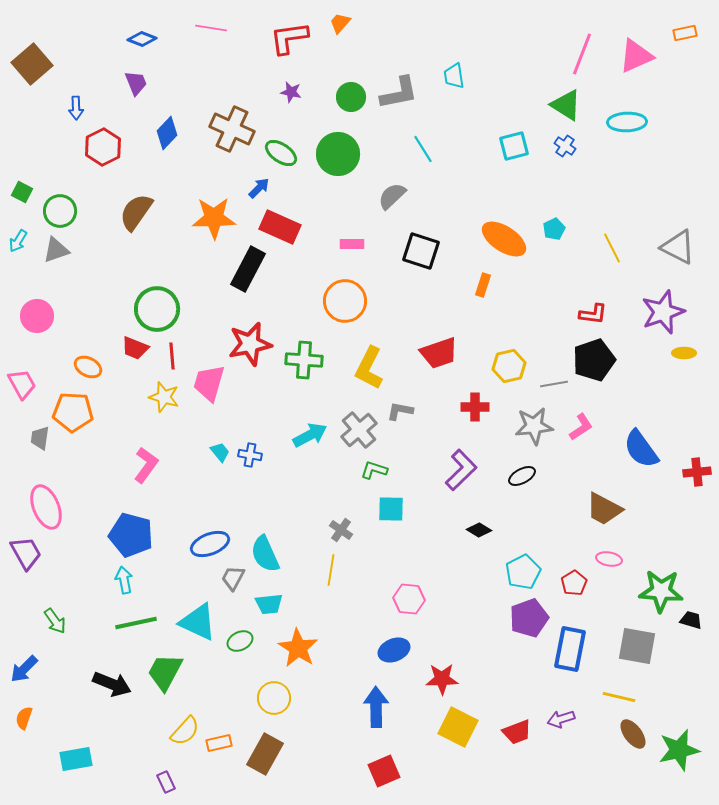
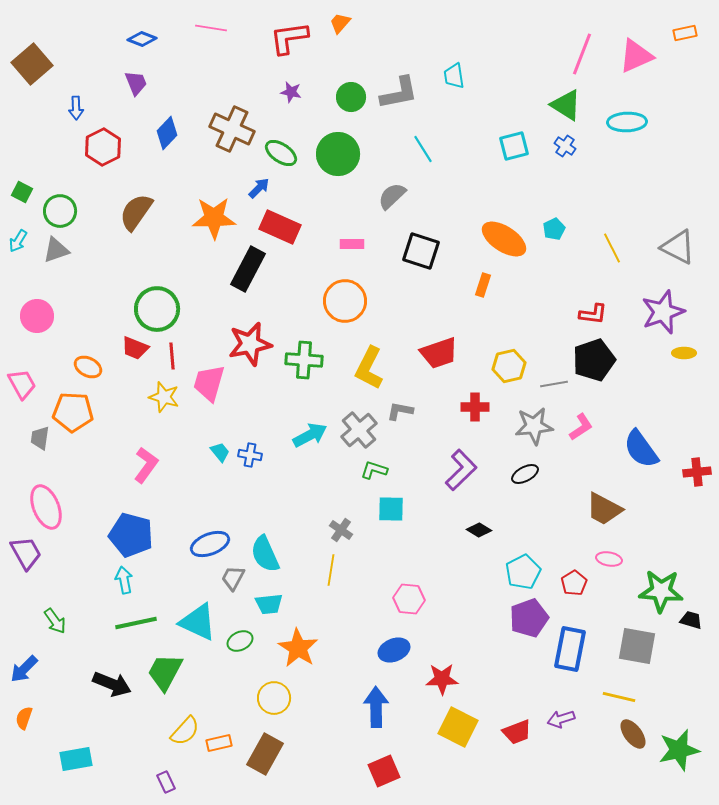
black ellipse at (522, 476): moved 3 px right, 2 px up
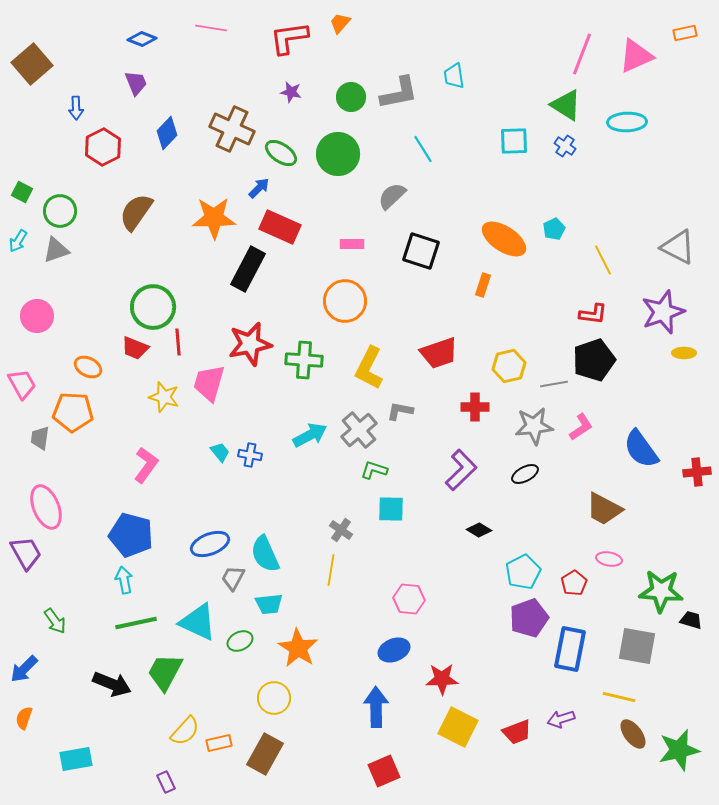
cyan square at (514, 146): moved 5 px up; rotated 12 degrees clockwise
yellow line at (612, 248): moved 9 px left, 12 px down
green circle at (157, 309): moved 4 px left, 2 px up
red line at (172, 356): moved 6 px right, 14 px up
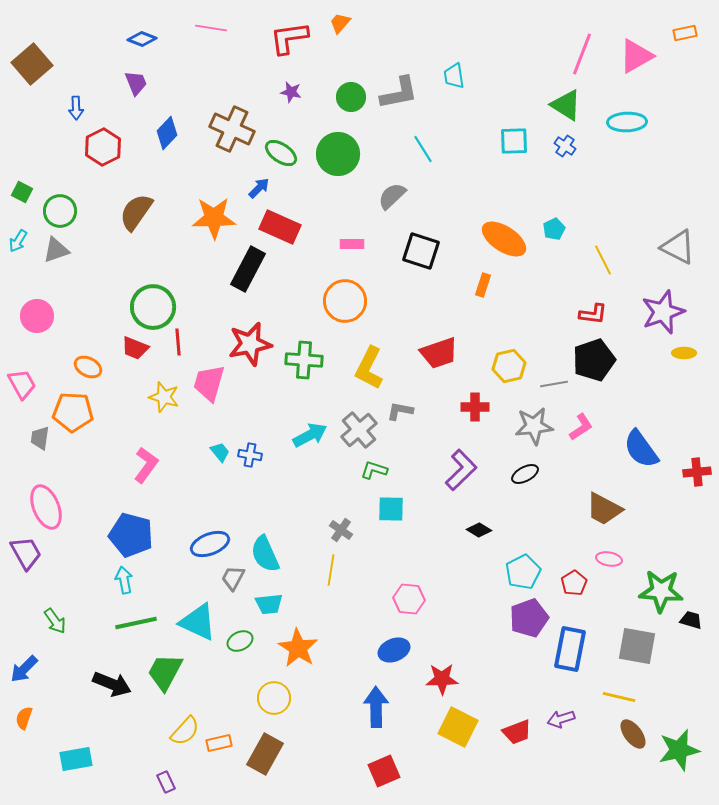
pink triangle at (636, 56): rotated 6 degrees counterclockwise
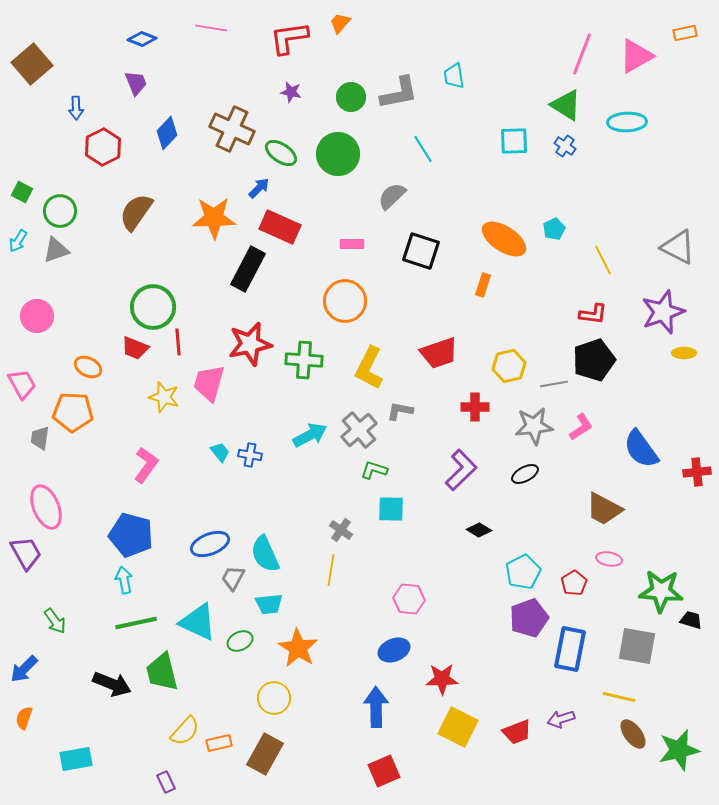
green trapezoid at (165, 672): moved 3 px left; rotated 42 degrees counterclockwise
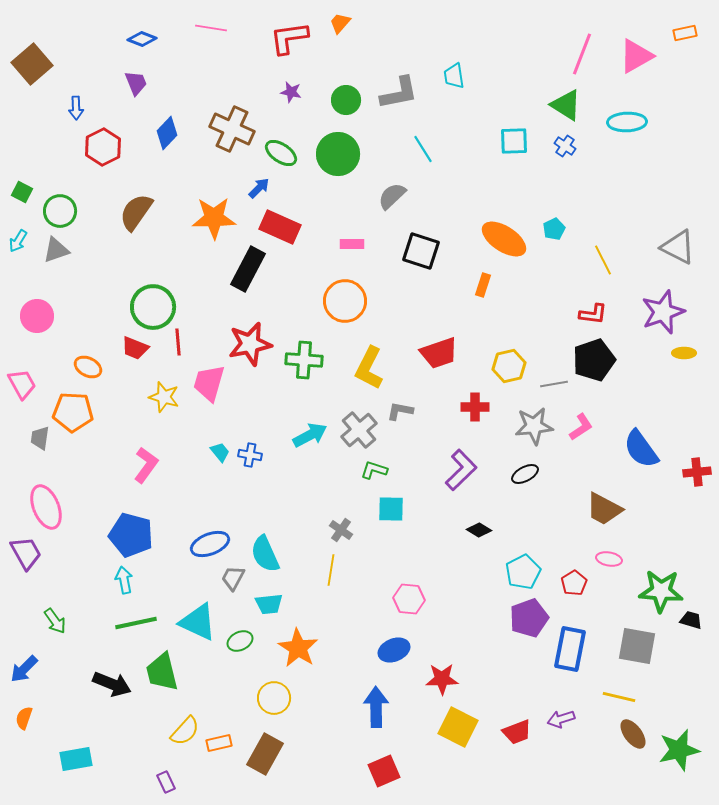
green circle at (351, 97): moved 5 px left, 3 px down
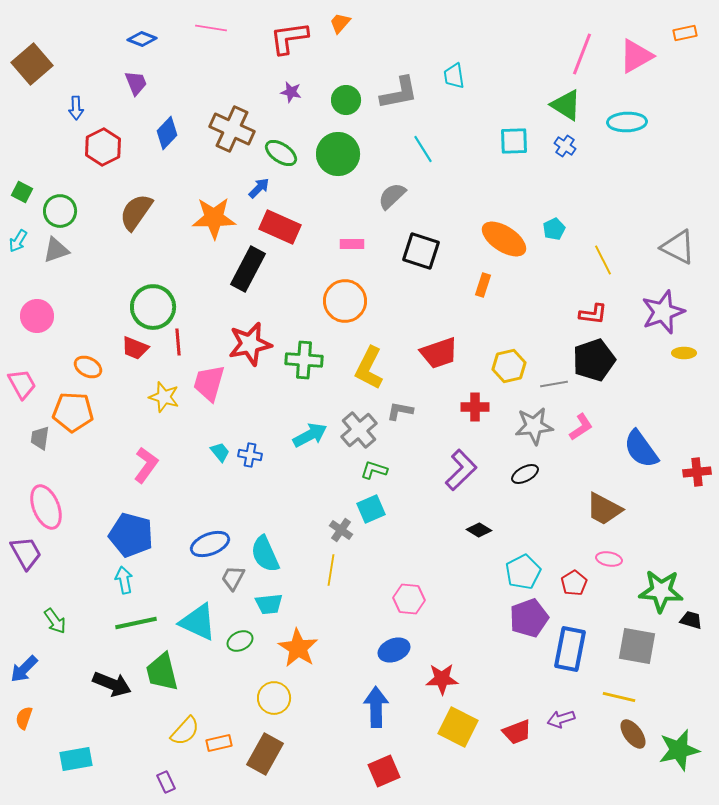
cyan square at (391, 509): moved 20 px left; rotated 24 degrees counterclockwise
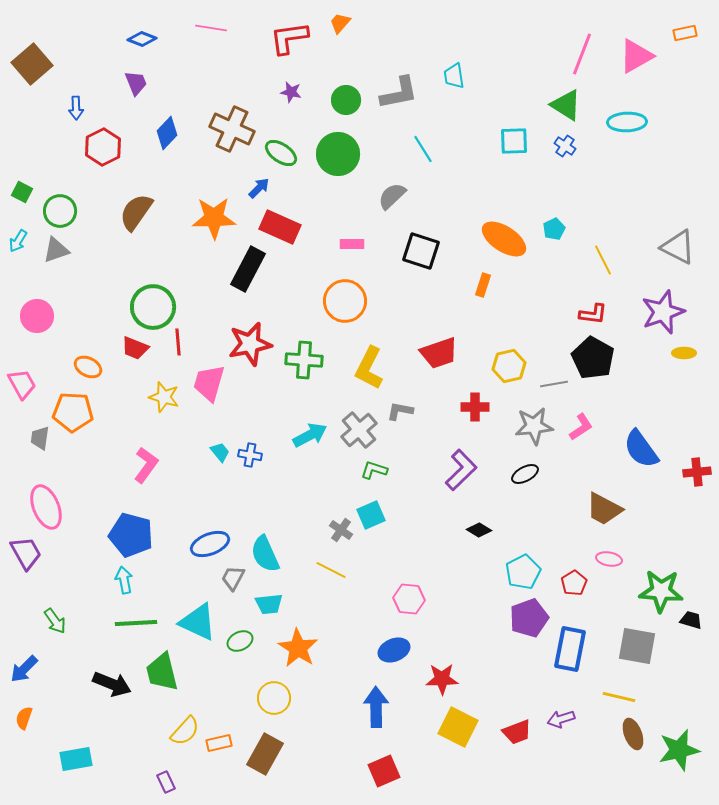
black pentagon at (594, 360): moved 1 px left, 2 px up; rotated 24 degrees counterclockwise
cyan square at (371, 509): moved 6 px down
yellow line at (331, 570): rotated 72 degrees counterclockwise
green line at (136, 623): rotated 9 degrees clockwise
brown ellipse at (633, 734): rotated 16 degrees clockwise
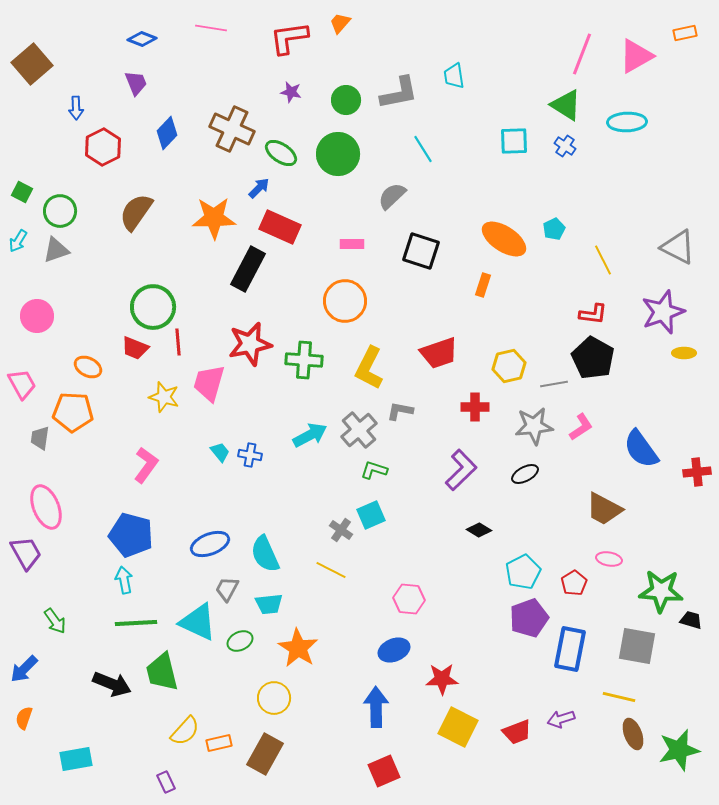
gray trapezoid at (233, 578): moved 6 px left, 11 px down
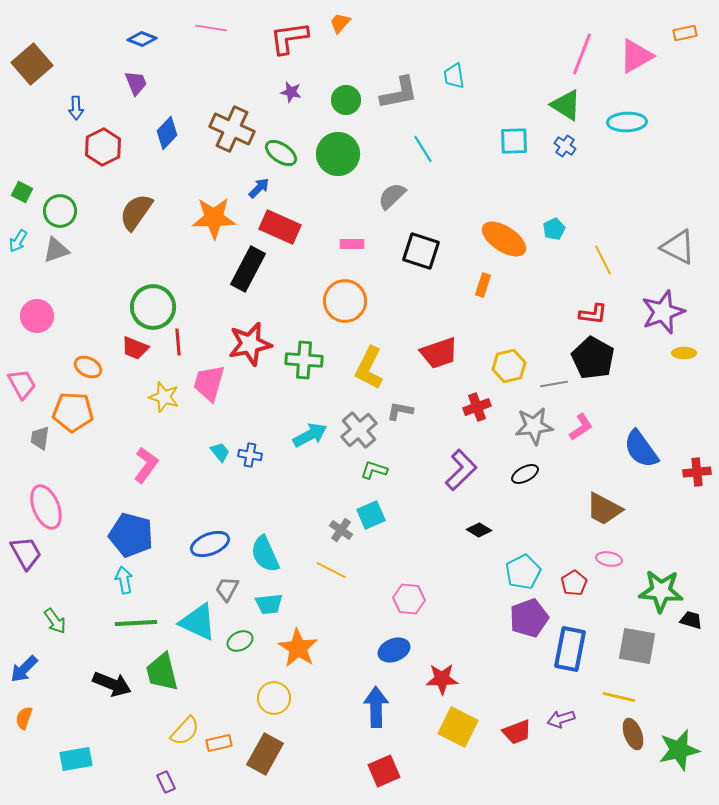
red cross at (475, 407): moved 2 px right; rotated 20 degrees counterclockwise
